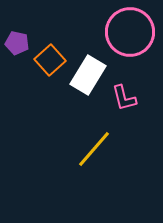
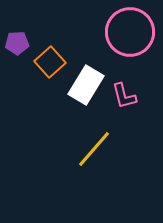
purple pentagon: rotated 15 degrees counterclockwise
orange square: moved 2 px down
white rectangle: moved 2 px left, 10 px down
pink L-shape: moved 2 px up
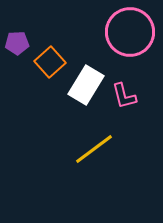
yellow line: rotated 12 degrees clockwise
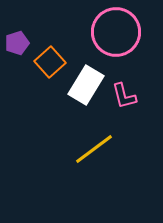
pink circle: moved 14 px left
purple pentagon: rotated 15 degrees counterclockwise
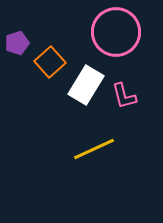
yellow line: rotated 12 degrees clockwise
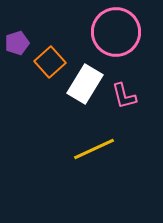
white rectangle: moved 1 px left, 1 px up
